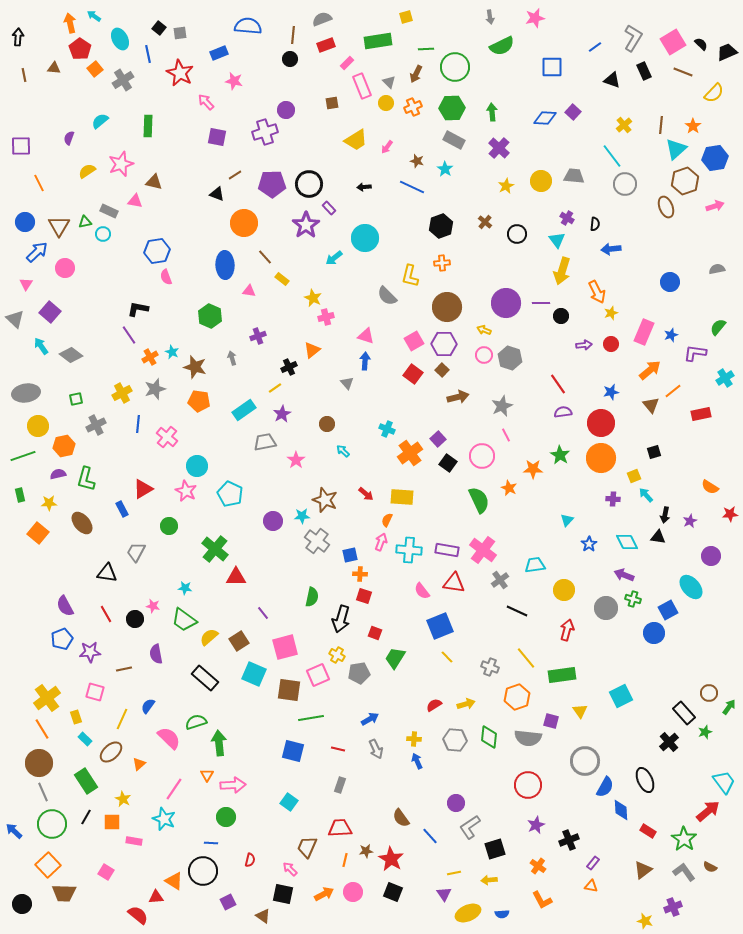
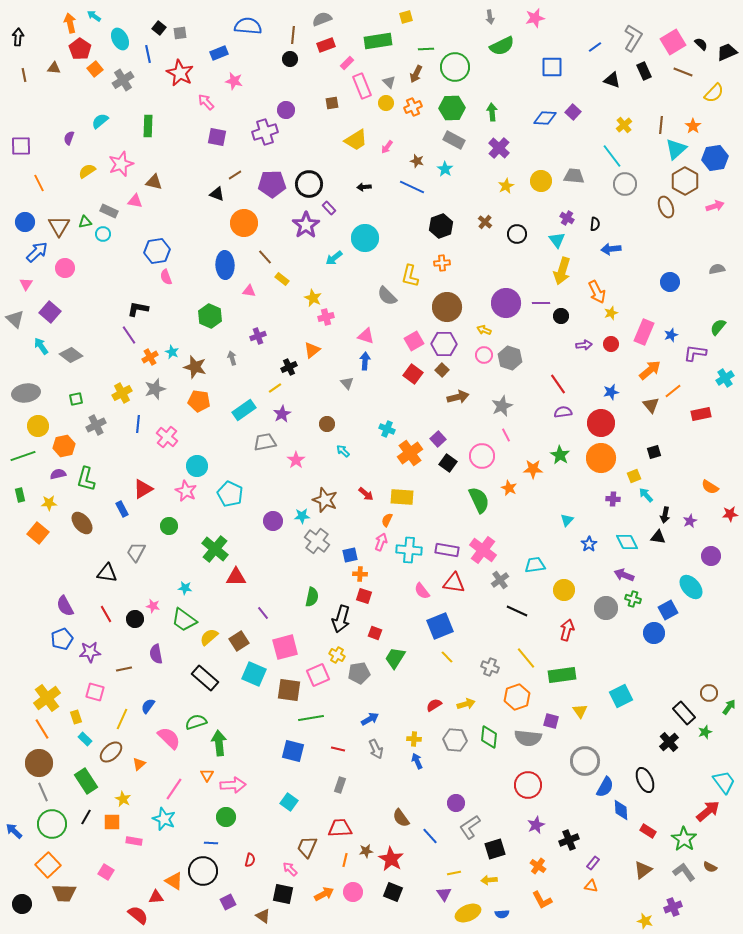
brown hexagon at (685, 181): rotated 12 degrees counterclockwise
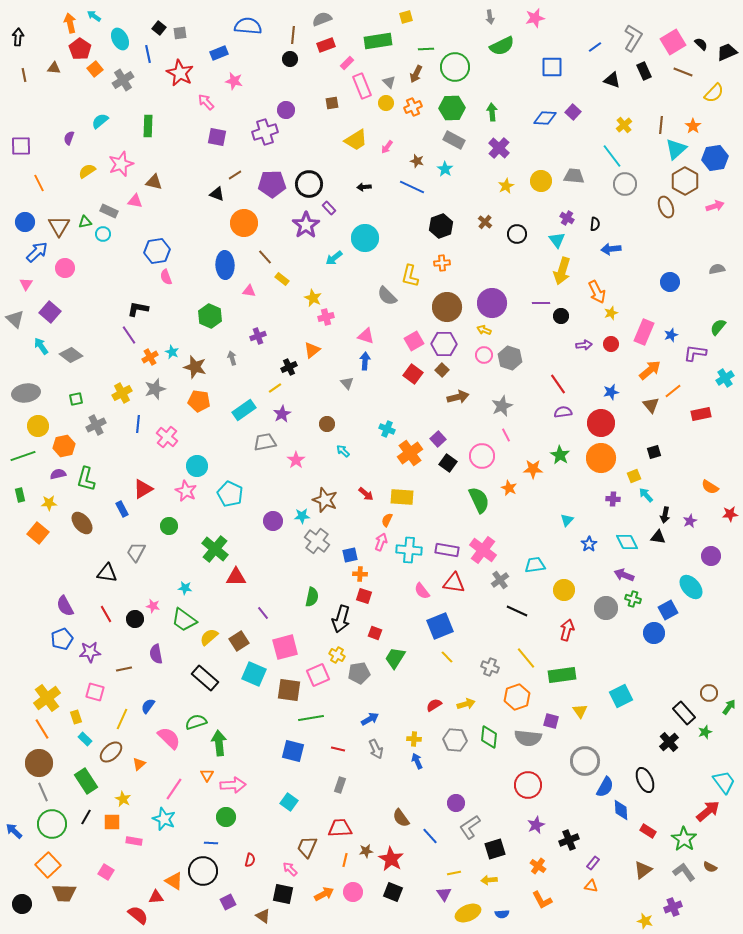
purple circle at (506, 303): moved 14 px left
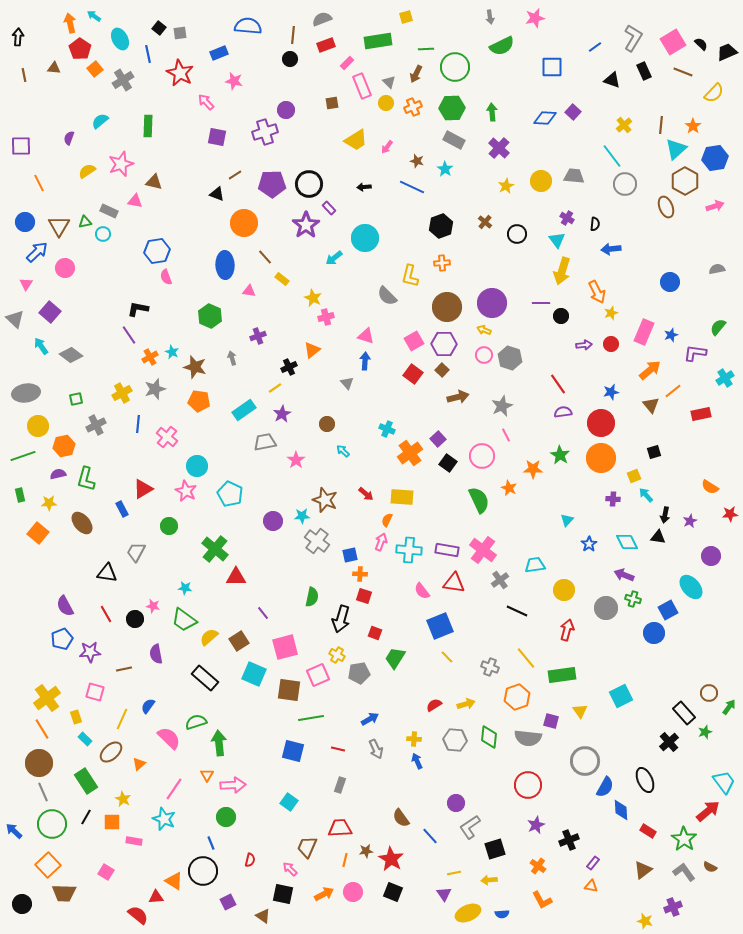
blue line at (211, 843): rotated 64 degrees clockwise
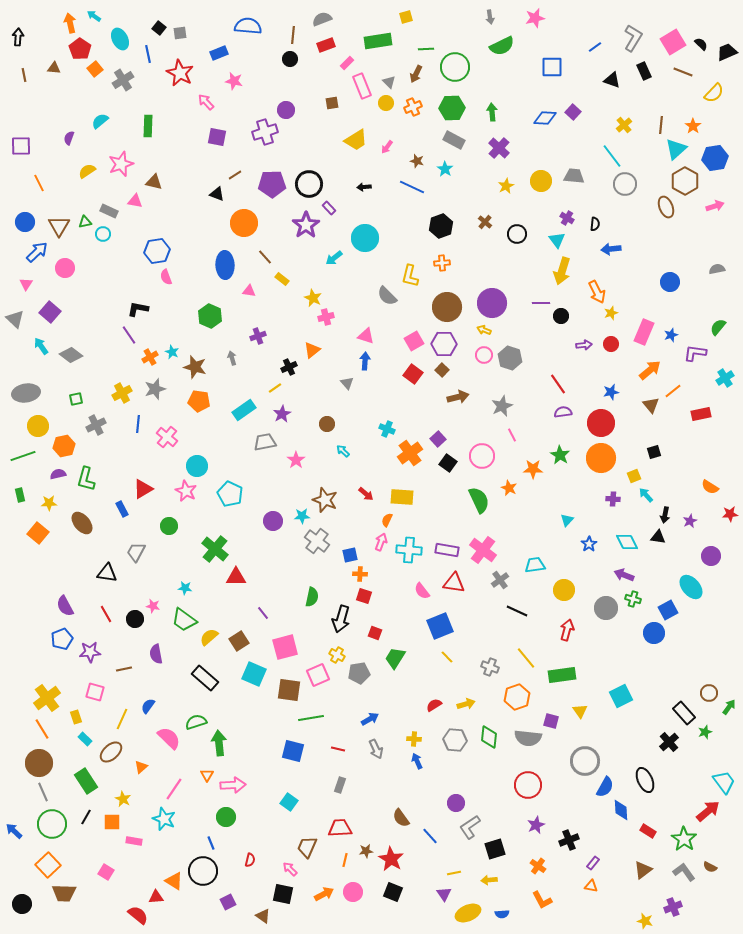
pink line at (506, 435): moved 6 px right
orange triangle at (139, 764): moved 2 px right, 3 px down
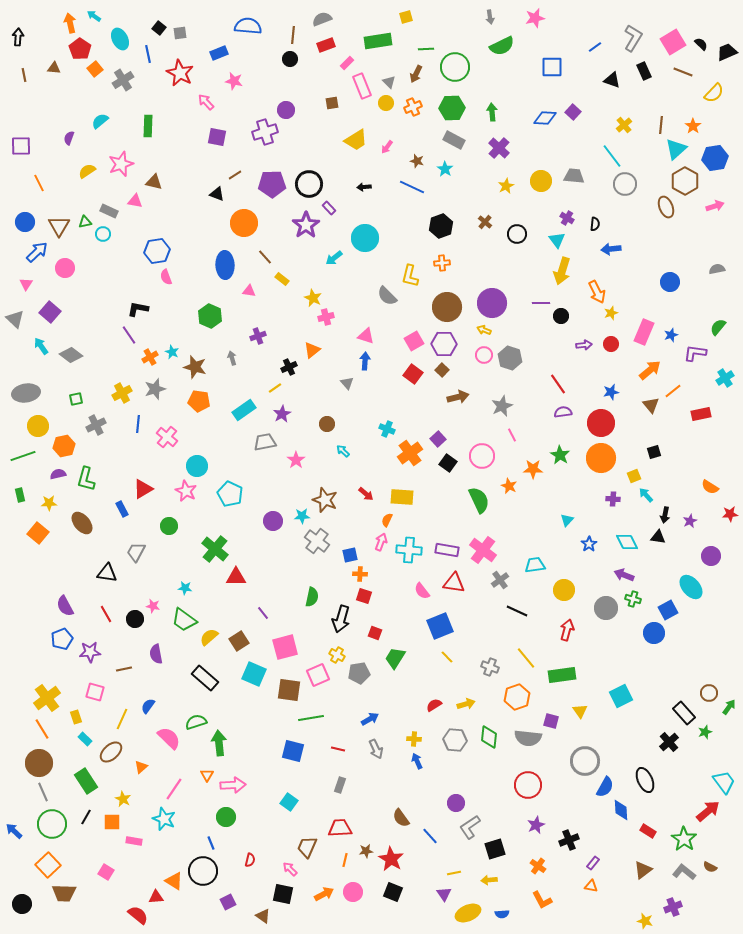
orange star at (509, 488): moved 2 px up
gray L-shape at (684, 872): rotated 15 degrees counterclockwise
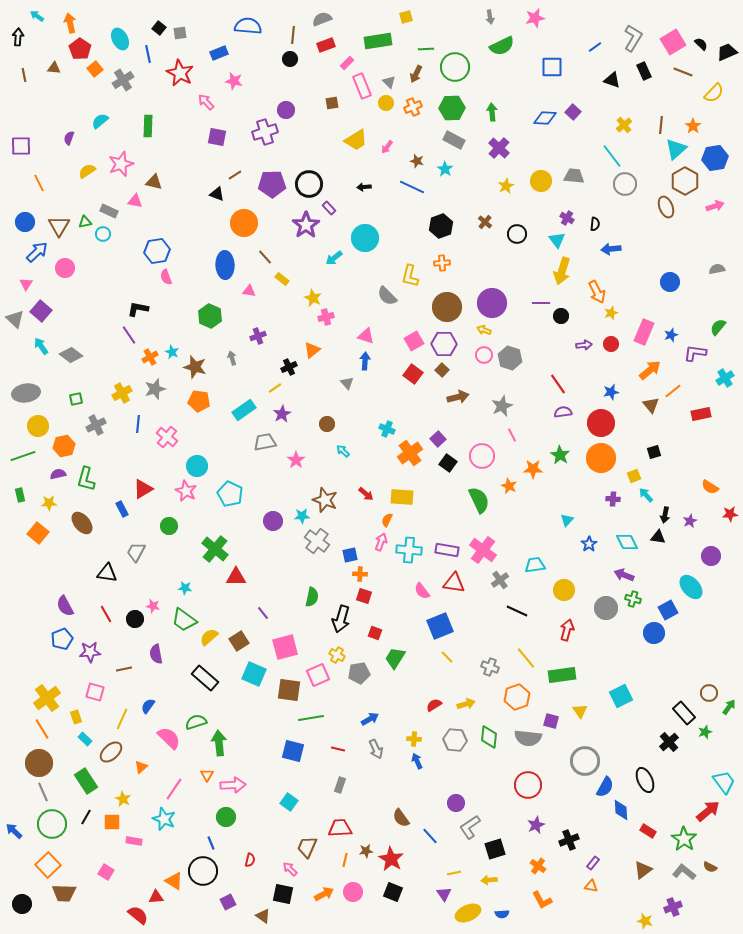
cyan arrow at (94, 16): moved 57 px left
purple square at (50, 312): moved 9 px left, 1 px up
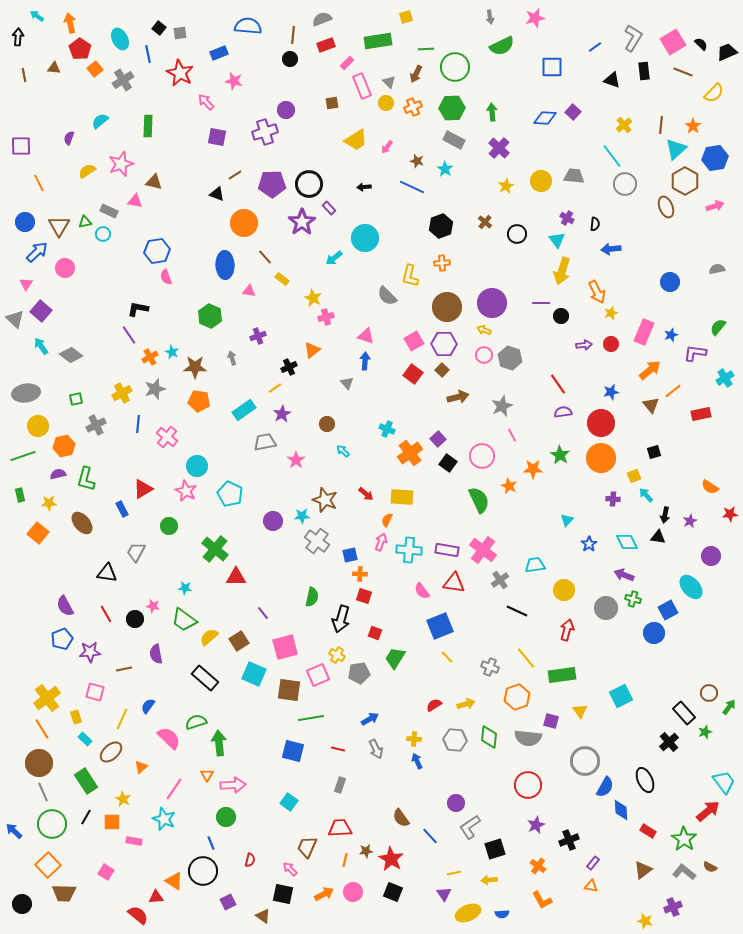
black rectangle at (644, 71): rotated 18 degrees clockwise
purple star at (306, 225): moved 4 px left, 3 px up
brown star at (195, 367): rotated 15 degrees counterclockwise
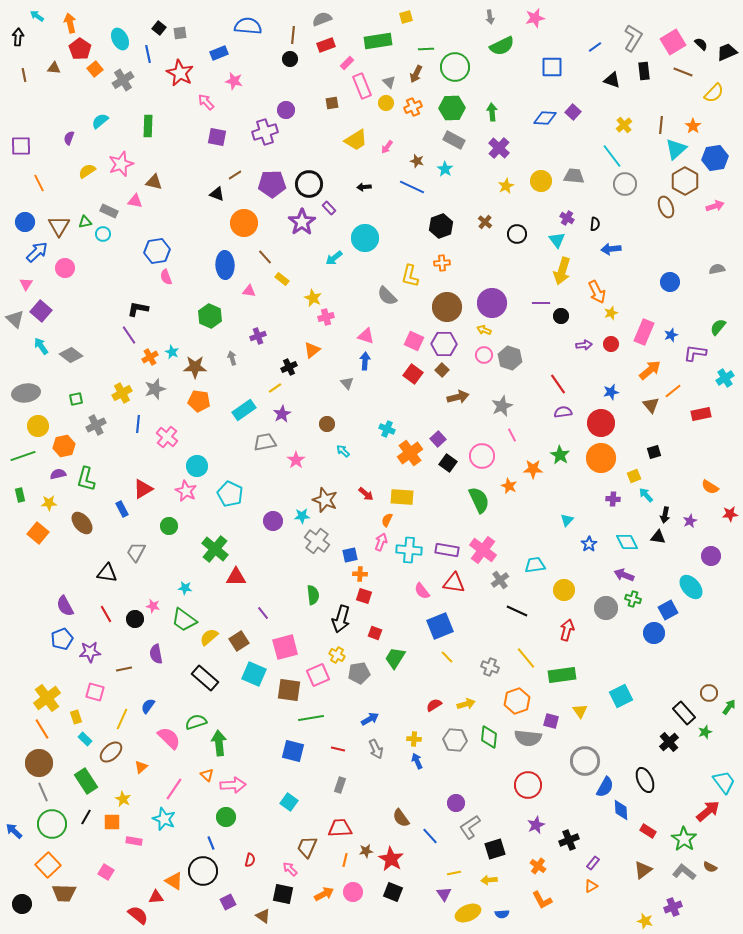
pink square at (414, 341): rotated 36 degrees counterclockwise
green semicircle at (312, 597): moved 1 px right, 2 px up; rotated 18 degrees counterclockwise
orange hexagon at (517, 697): moved 4 px down
orange triangle at (207, 775): rotated 16 degrees counterclockwise
orange triangle at (591, 886): rotated 40 degrees counterclockwise
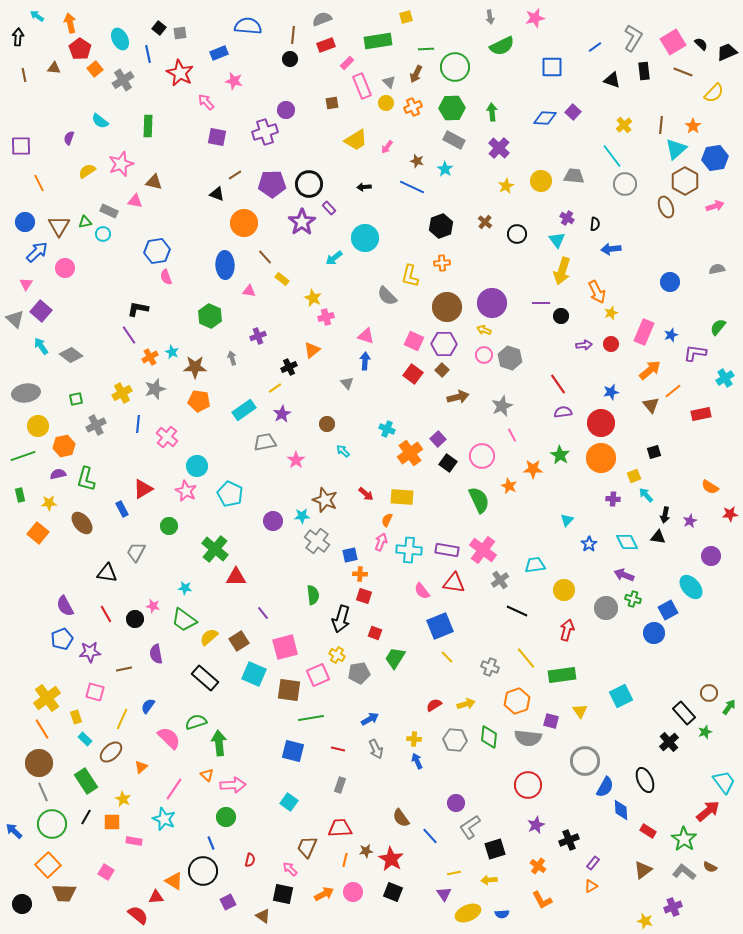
cyan semicircle at (100, 121): rotated 102 degrees counterclockwise
